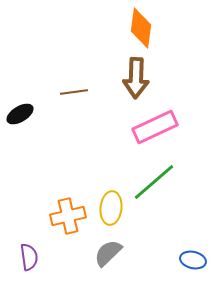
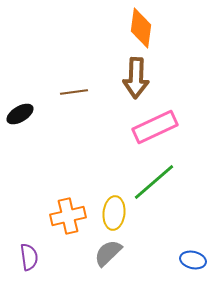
yellow ellipse: moved 3 px right, 5 px down
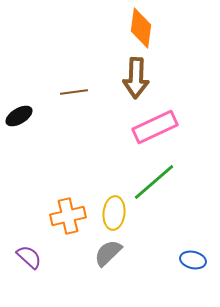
black ellipse: moved 1 px left, 2 px down
purple semicircle: rotated 40 degrees counterclockwise
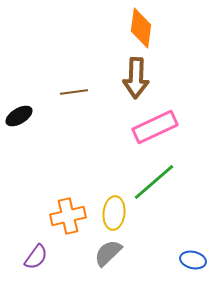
purple semicircle: moved 7 px right; rotated 84 degrees clockwise
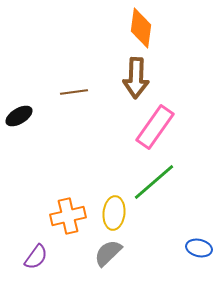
pink rectangle: rotated 30 degrees counterclockwise
blue ellipse: moved 6 px right, 12 px up
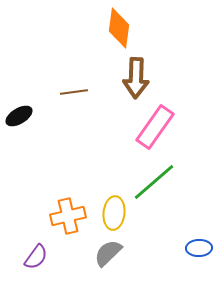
orange diamond: moved 22 px left
blue ellipse: rotated 15 degrees counterclockwise
